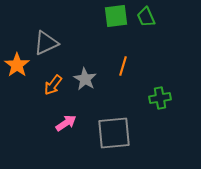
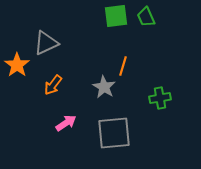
gray star: moved 19 px right, 8 px down
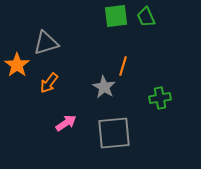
gray triangle: rotated 8 degrees clockwise
orange arrow: moved 4 px left, 2 px up
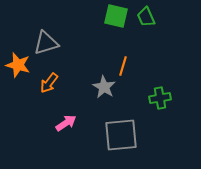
green square: rotated 20 degrees clockwise
orange star: moved 1 px right; rotated 20 degrees counterclockwise
gray square: moved 7 px right, 2 px down
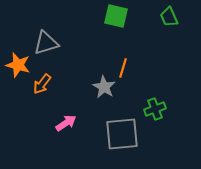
green trapezoid: moved 23 px right
orange line: moved 2 px down
orange arrow: moved 7 px left, 1 px down
green cross: moved 5 px left, 11 px down; rotated 10 degrees counterclockwise
gray square: moved 1 px right, 1 px up
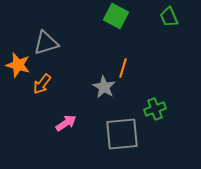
green square: rotated 15 degrees clockwise
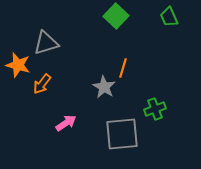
green square: rotated 15 degrees clockwise
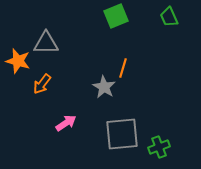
green square: rotated 25 degrees clockwise
gray triangle: rotated 16 degrees clockwise
orange star: moved 4 px up
green cross: moved 4 px right, 38 px down
